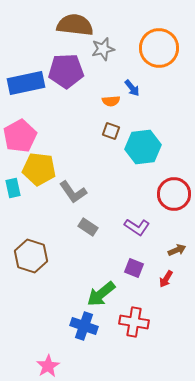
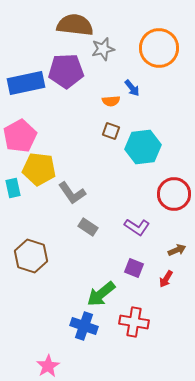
gray L-shape: moved 1 px left, 1 px down
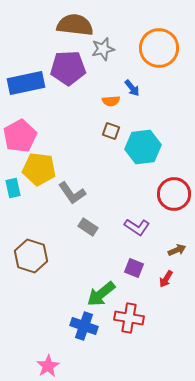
purple pentagon: moved 2 px right, 3 px up
red cross: moved 5 px left, 4 px up
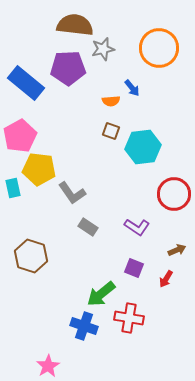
blue rectangle: rotated 51 degrees clockwise
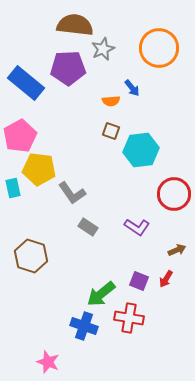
gray star: rotated 10 degrees counterclockwise
cyan hexagon: moved 2 px left, 3 px down
purple square: moved 5 px right, 13 px down
pink star: moved 4 px up; rotated 20 degrees counterclockwise
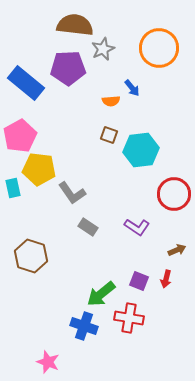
brown square: moved 2 px left, 4 px down
red arrow: rotated 18 degrees counterclockwise
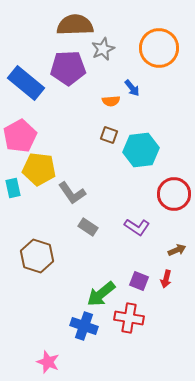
brown semicircle: rotated 9 degrees counterclockwise
brown hexagon: moved 6 px right
